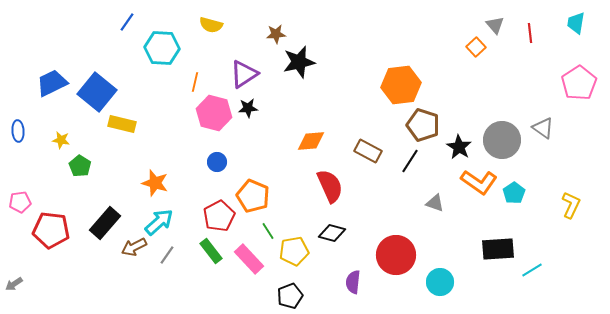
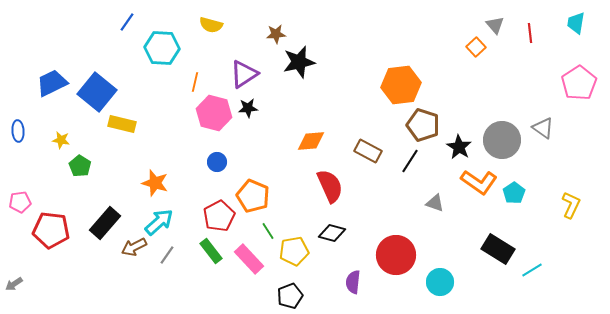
black rectangle at (498, 249): rotated 36 degrees clockwise
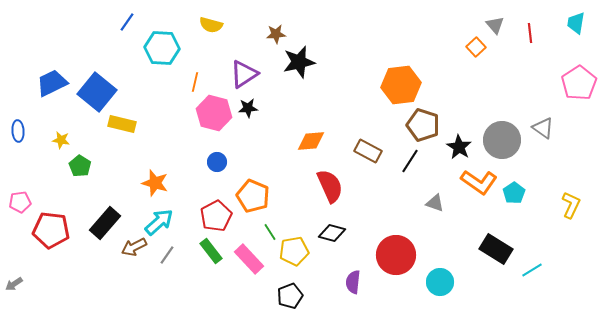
red pentagon at (219, 216): moved 3 px left
green line at (268, 231): moved 2 px right, 1 px down
black rectangle at (498, 249): moved 2 px left
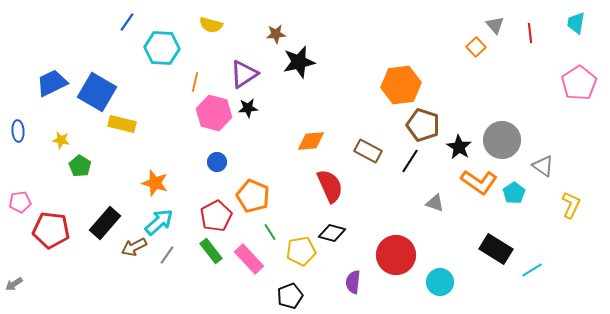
blue square at (97, 92): rotated 9 degrees counterclockwise
gray triangle at (543, 128): moved 38 px down
yellow pentagon at (294, 251): moved 7 px right
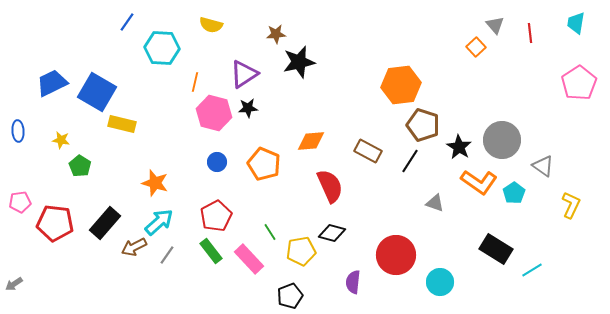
orange pentagon at (253, 196): moved 11 px right, 32 px up
red pentagon at (51, 230): moved 4 px right, 7 px up
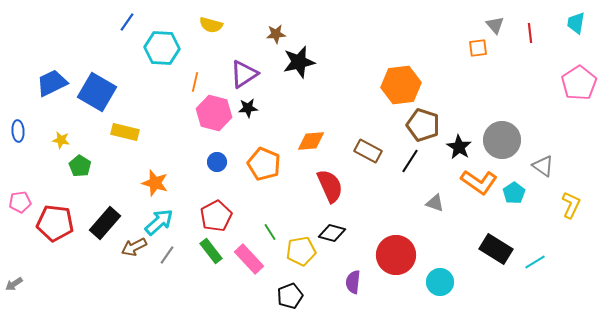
orange square at (476, 47): moved 2 px right, 1 px down; rotated 36 degrees clockwise
yellow rectangle at (122, 124): moved 3 px right, 8 px down
cyan line at (532, 270): moved 3 px right, 8 px up
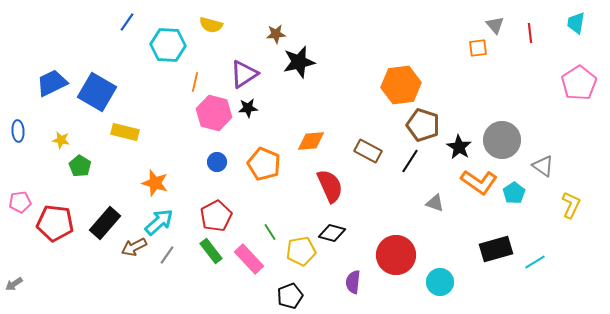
cyan hexagon at (162, 48): moved 6 px right, 3 px up
black rectangle at (496, 249): rotated 48 degrees counterclockwise
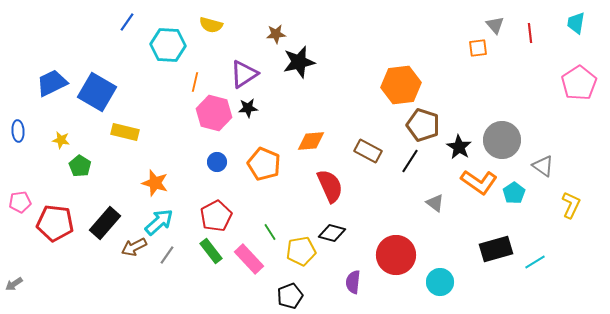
gray triangle at (435, 203): rotated 18 degrees clockwise
